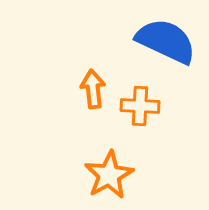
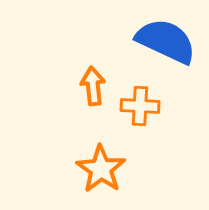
orange arrow: moved 3 px up
orange star: moved 8 px left, 6 px up; rotated 9 degrees counterclockwise
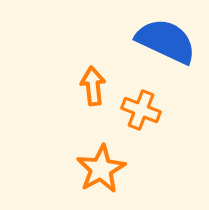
orange cross: moved 1 px right, 4 px down; rotated 18 degrees clockwise
orange star: rotated 9 degrees clockwise
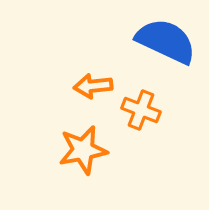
orange arrow: rotated 90 degrees counterclockwise
orange star: moved 18 px left, 19 px up; rotated 18 degrees clockwise
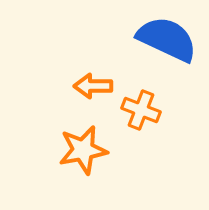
blue semicircle: moved 1 px right, 2 px up
orange arrow: rotated 6 degrees clockwise
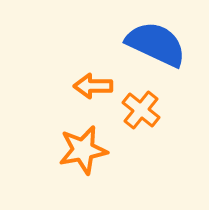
blue semicircle: moved 11 px left, 5 px down
orange cross: rotated 18 degrees clockwise
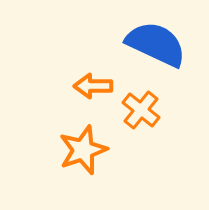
orange star: rotated 9 degrees counterclockwise
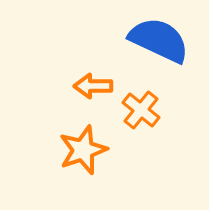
blue semicircle: moved 3 px right, 4 px up
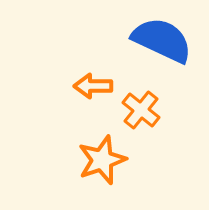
blue semicircle: moved 3 px right
orange star: moved 19 px right, 10 px down
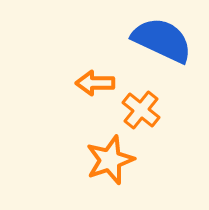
orange arrow: moved 2 px right, 3 px up
orange star: moved 8 px right
